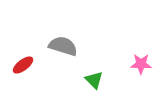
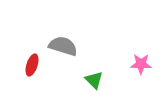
red ellipse: moved 9 px right; rotated 35 degrees counterclockwise
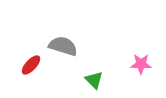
red ellipse: moved 1 px left; rotated 25 degrees clockwise
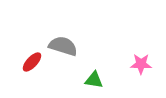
red ellipse: moved 1 px right, 3 px up
green triangle: rotated 36 degrees counterclockwise
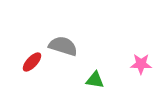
green triangle: moved 1 px right
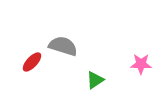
green triangle: rotated 42 degrees counterclockwise
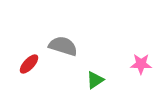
red ellipse: moved 3 px left, 2 px down
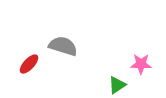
green triangle: moved 22 px right, 5 px down
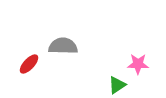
gray semicircle: rotated 16 degrees counterclockwise
pink star: moved 3 px left
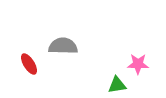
red ellipse: rotated 75 degrees counterclockwise
green triangle: rotated 24 degrees clockwise
